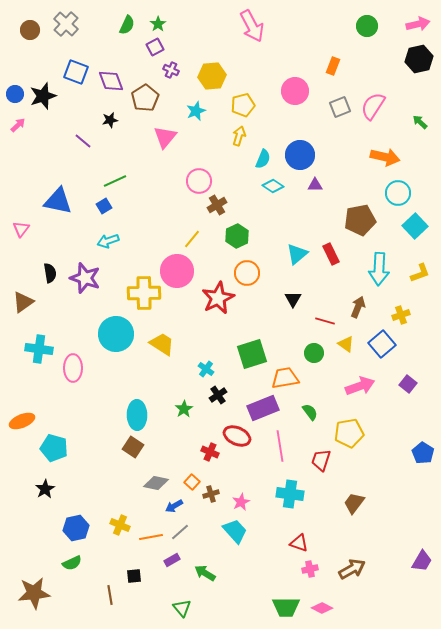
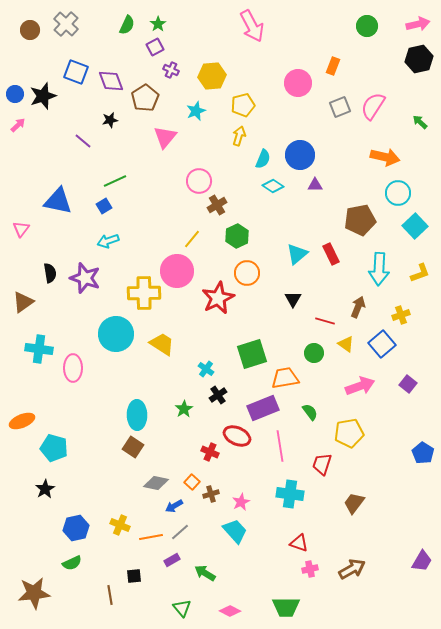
pink circle at (295, 91): moved 3 px right, 8 px up
red trapezoid at (321, 460): moved 1 px right, 4 px down
pink diamond at (322, 608): moved 92 px left, 3 px down
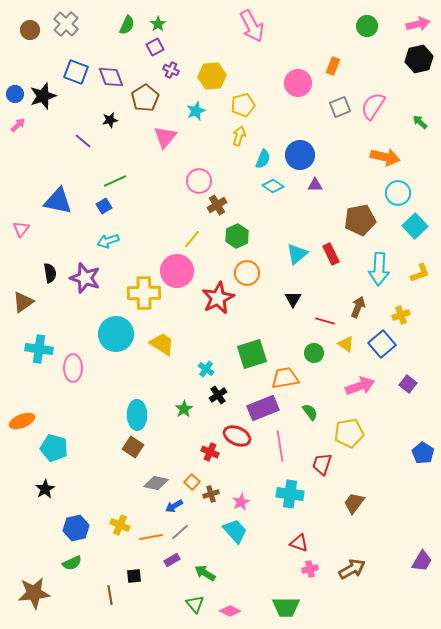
purple diamond at (111, 81): moved 4 px up
green triangle at (182, 608): moved 13 px right, 4 px up
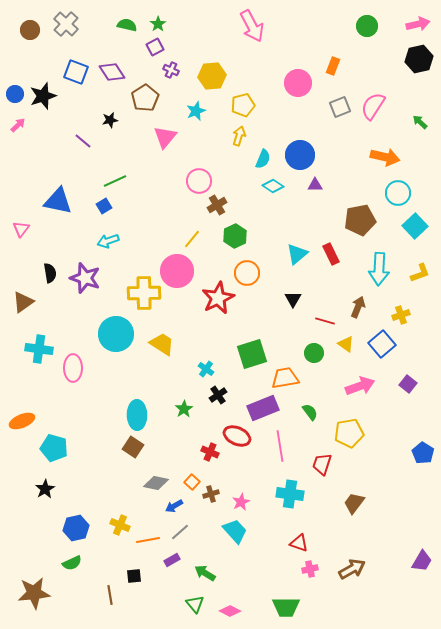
green semicircle at (127, 25): rotated 102 degrees counterclockwise
purple diamond at (111, 77): moved 1 px right, 5 px up; rotated 12 degrees counterclockwise
green hexagon at (237, 236): moved 2 px left
orange line at (151, 537): moved 3 px left, 3 px down
